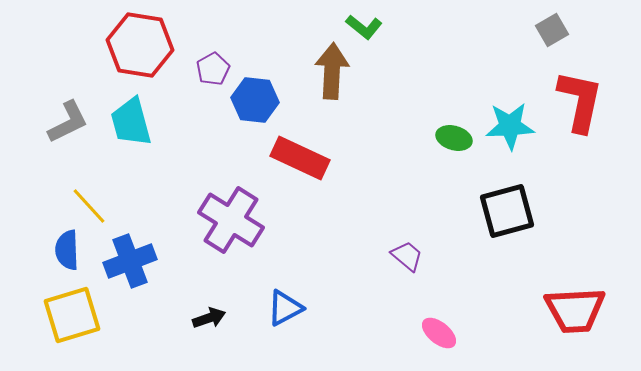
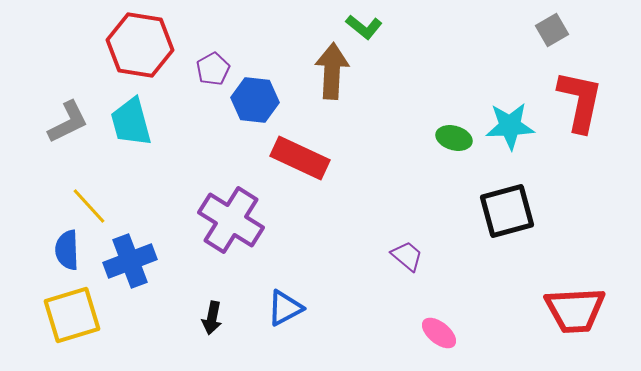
black arrow: moved 3 px right; rotated 120 degrees clockwise
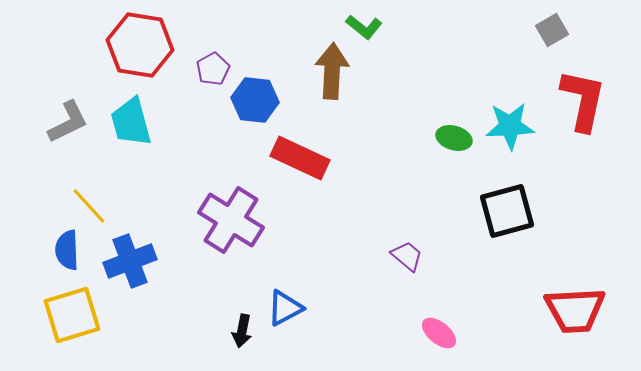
red L-shape: moved 3 px right, 1 px up
black arrow: moved 30 px right, 13 px down
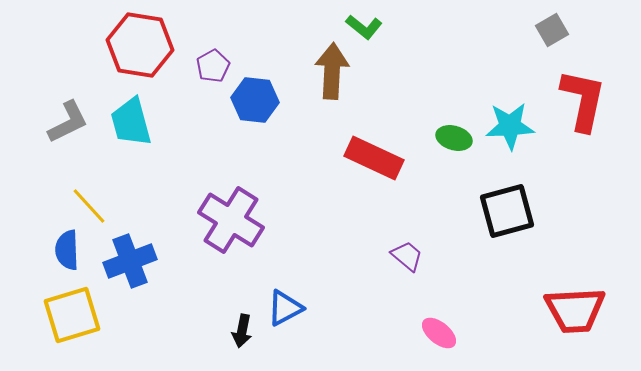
purple pentagon: moved 3 px up
red rectangle: moved 74 px right
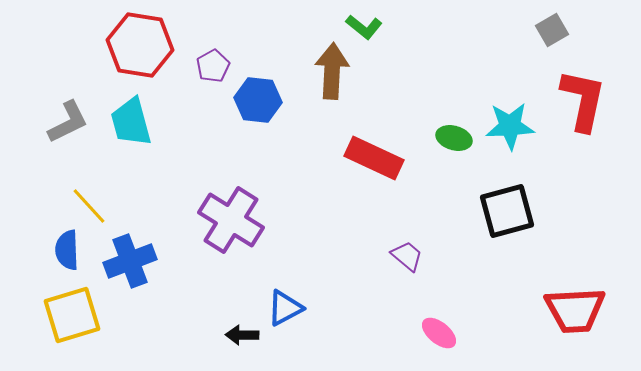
blue hexagon: moved 3 px right
black arrow: moved 4 px down; rotated 80 degrees clockwise
